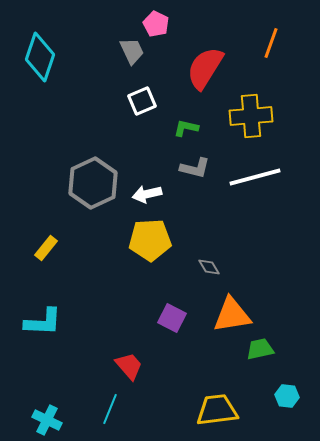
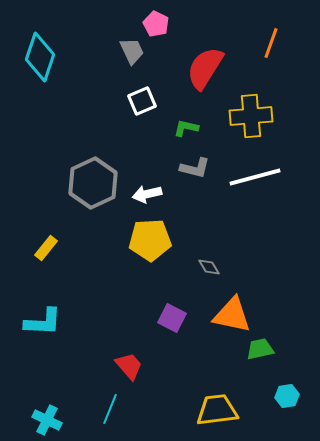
orange triangle: rotated 21 degrees clockwise
cyan hexagon: rotated 15 degrees counterclockwise
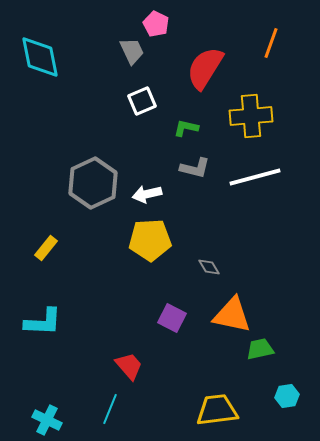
cyan diamond: rotated 30 degrees counterclockwise
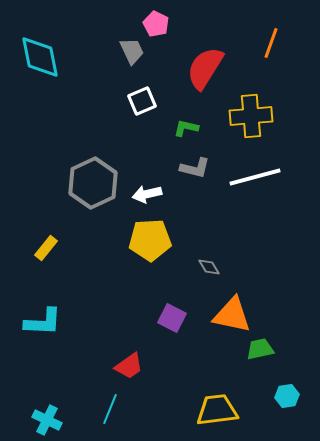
red trapezoid: rotated 96 degrees clockwise
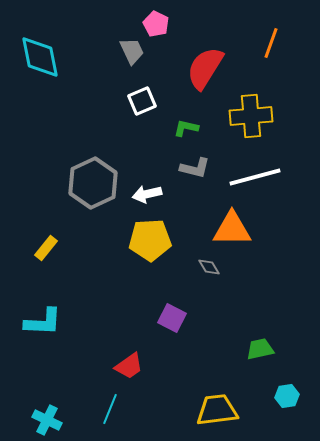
orange triangle: moved 86 px up; rotated 12 degrees counterclockwise
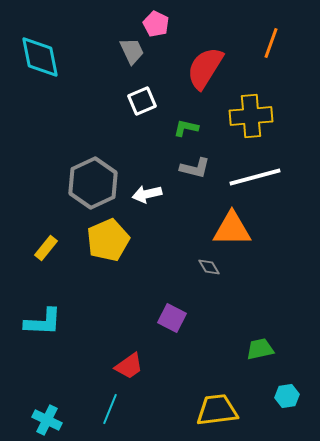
yellow pentagon: moved 42 px left; rotated 21 degrees counterclockwise
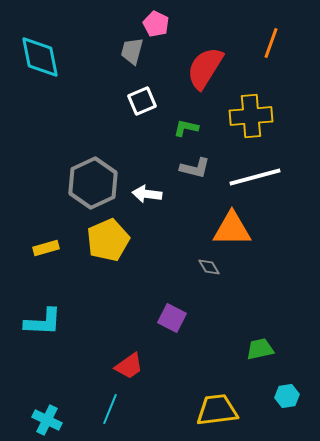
gray trapezoid: rotated 140 degrees counterclockwise
white arrow: rotated 20 degrees clockwise
yellow rectangle: rotated 35 degrees clockwise
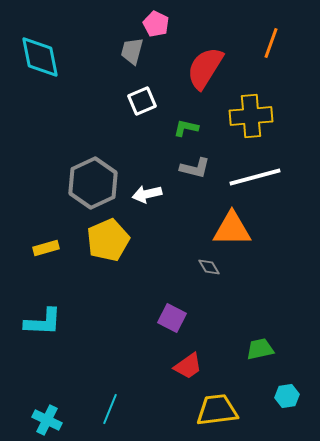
white arrow: rotated 20 degrees counterclockwise
red trapezoid: moved 59 px right
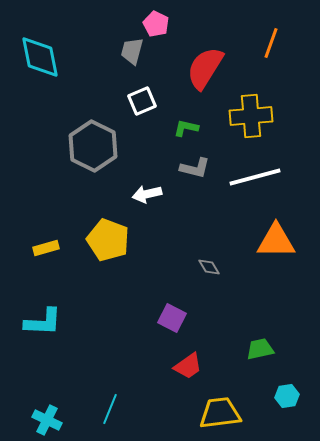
gray hexagon: moved 37 px up; rotated 9 degrees counterclockwise
orange triangle: moved 44 px right, 12 px down
yellow pentagon: rotated 27 degrees counterclockwise
yellow trapezoid: moved 3 px right, 3 px down
